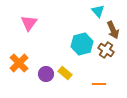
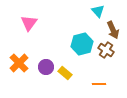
purple circle: moved 7 px up
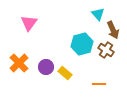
cyan triangle: moved 3 px down
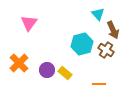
purple circle: moved 1 px right, 3 px down
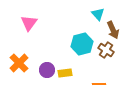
yellow rectangle: rotated 48 degrees counterclockwise
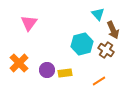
orange line: moved 3 px up; rotated 32 degrees counterclockwise
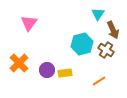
cyan triangle: rotated 16 degrees clockwise
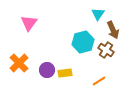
cyan hexagon: moved 1 px right, 2 px up
